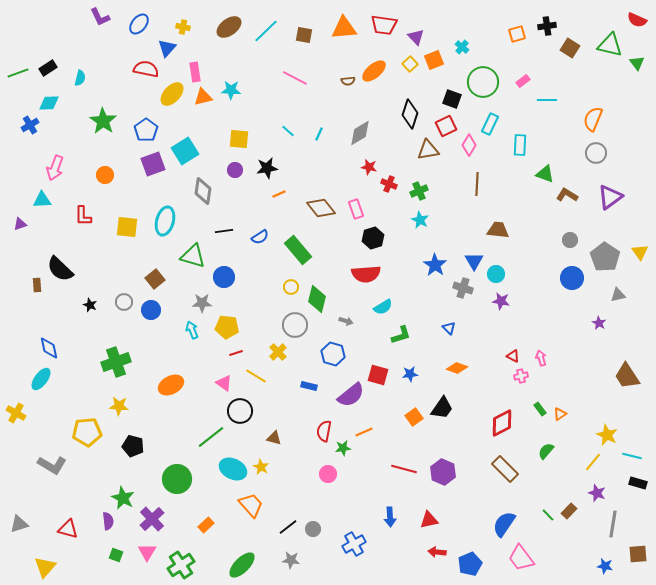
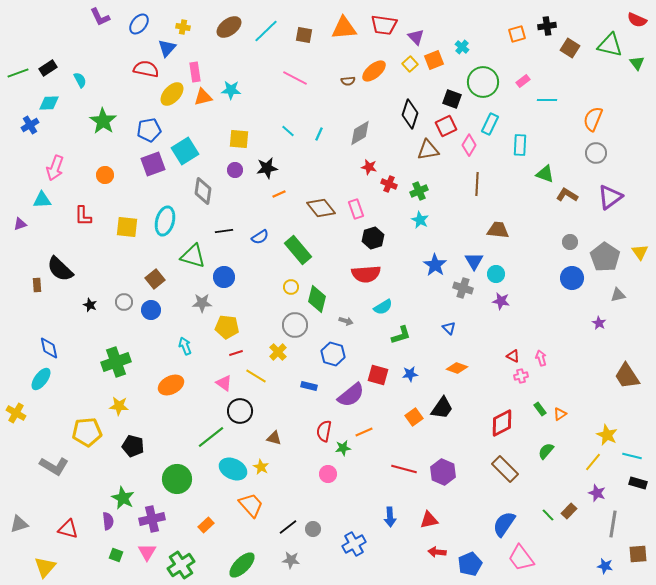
cyan semicircle at (80, 78): moved 2 px down; rotated 42 degrees counterclockwise
blue pentagon at (146, 130): moved 3 px right; rotated 25 degrees clockwise
gray circle at (570, 240): moved 2 px down
cyan arrow at (192, 330): moved 7 px left, 16 px down
gray L-shape at (52, 465): moved 2 px right, 1 px down
purple cross at (152, 519): rotated 30 degrees clockwise
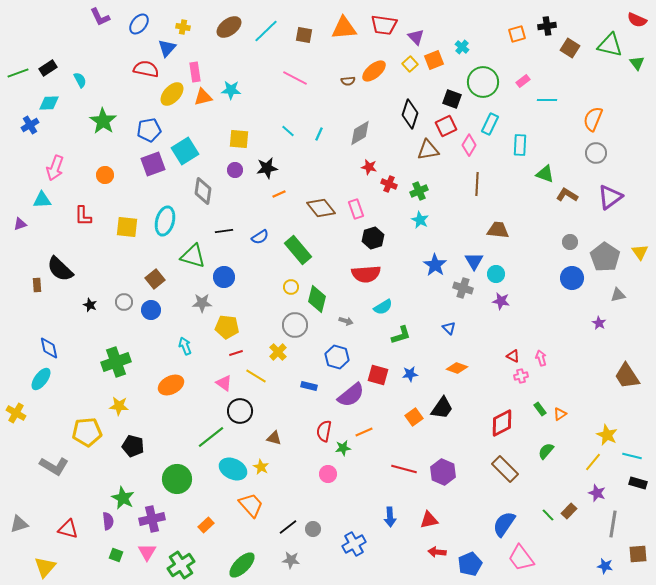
blue hexagon at (333, 354): moved 4 px right, 3 px down
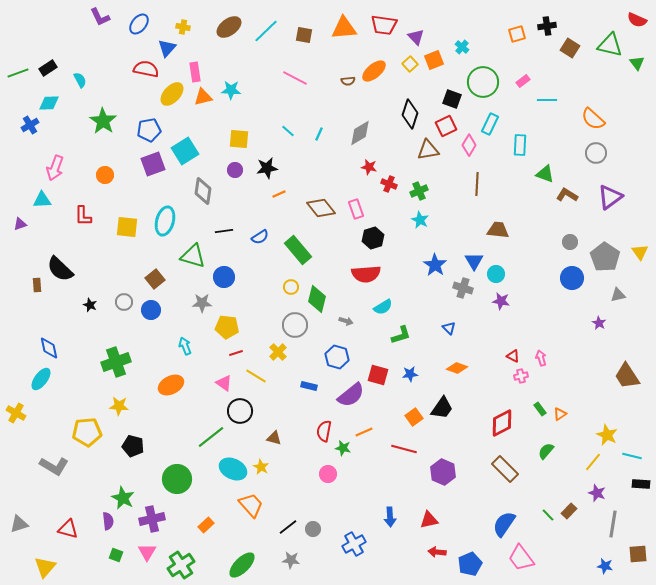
orange semicircle at (593, 119): rotated 70 degrees counterclockwise
green star at (343, 448): rotated 21 degrees clockwise
red line at (404, 469): moved 20 px up
black rectangle at (638, 483): moved 3 px right, 1 px down; rotated 12 degrees counterclockwise
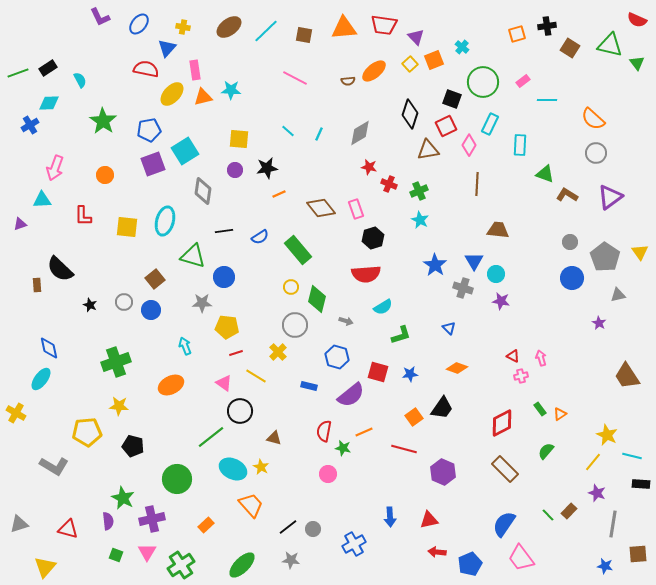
pink rectangle at (195, 72): moved 2 px up
red square at (378, 375): moved 3 px up
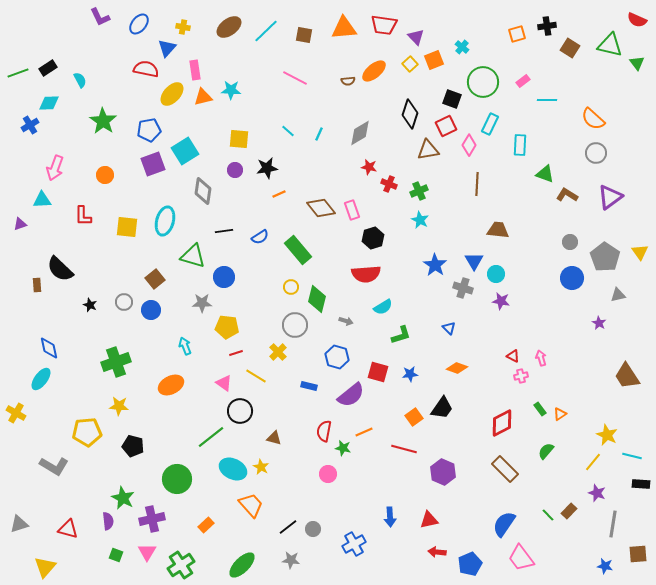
pink rectangle at (356, 209): moved 4 px left, 1 px down
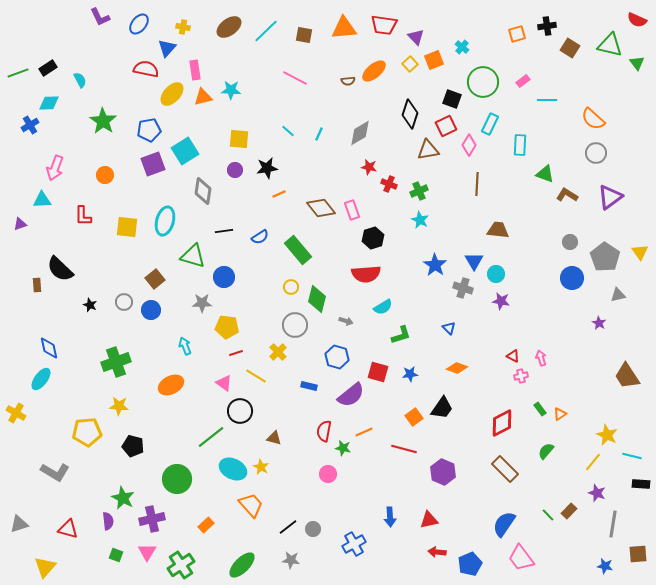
gray L-shape at (54, 466): moved 1 px right, 6 px down
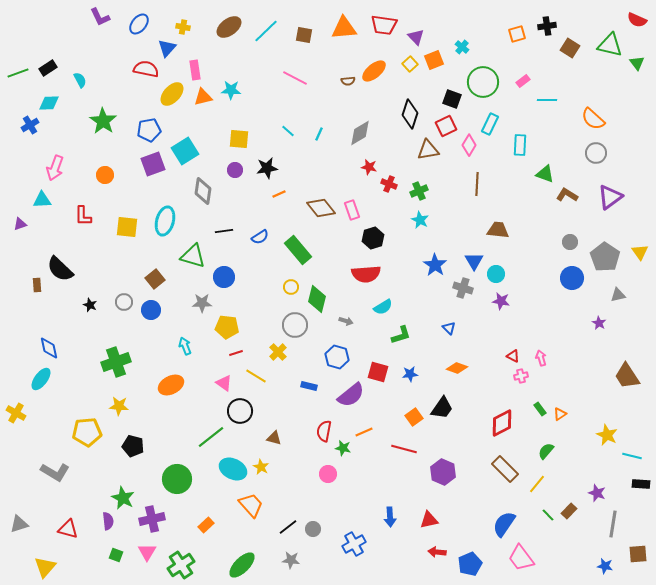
yellow line at (593, 462): moved 56 px left, 22 px down
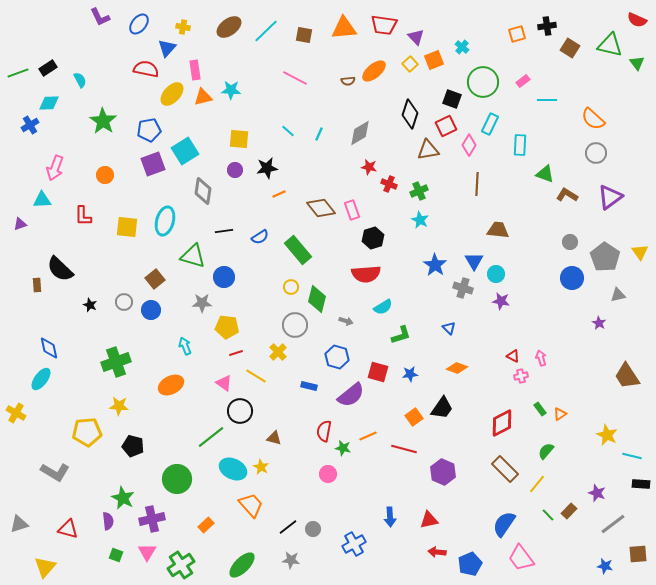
orange line at (364, 432): moved 4 px right, 4 px down
gray line at (613, 524): rotated 44 degrees clockwise
